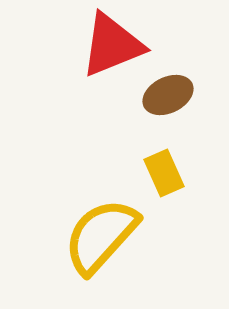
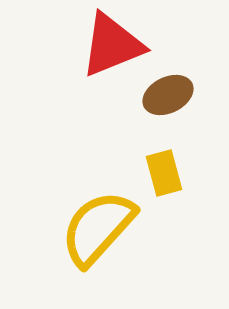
yellow rectangle: rotated 9 degrees clockwise
yellow semicircle: moved 3 px left, 8 px up
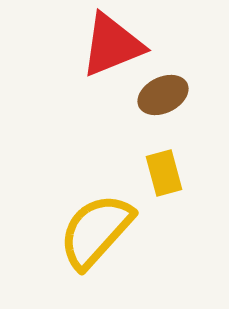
brown ellipse: moved 5 px left
yellow semicircle: moved 2 px left, 3 px down
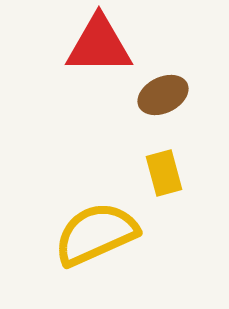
red triangle: moved 13 px left; rotated 22 degrees clockwise
yellow semicircle: moved 3 px down; rotated 24 degrees clockwise
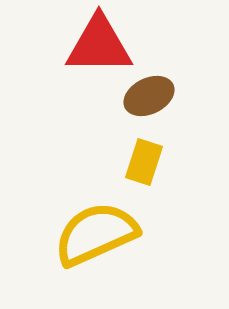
brown ellipse: moved 14 px left, 1 px down
yellow rectangle: moved 20 px left, 11 px up; rotated 33 degrees clockwise
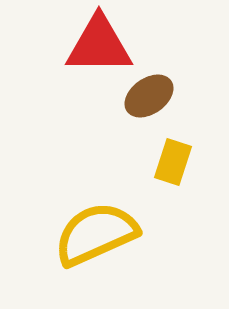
brown ellipse: rotated 9 degrees counterclockwise
yellow rectangle: moved 29 px right
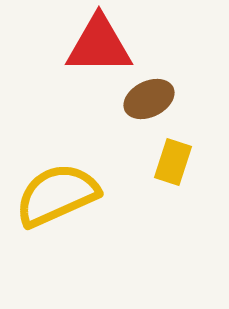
brown ellipse: moved 3 px down; rotated 9 degrees clockwise
yellow semicircle: moved 39 px left, 39 px up
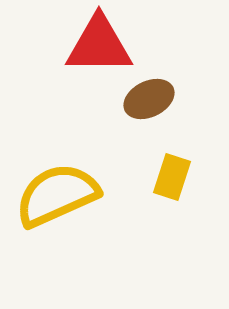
yellow rectangle: moved 1 px left, 15 px down
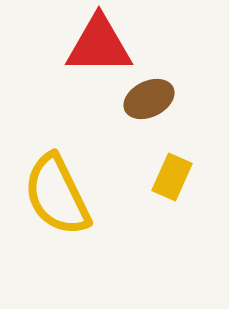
yellow rectangle: rotated 6 degrees clockwise
yellow semicircle: rotated 92 degrees counterclockwise
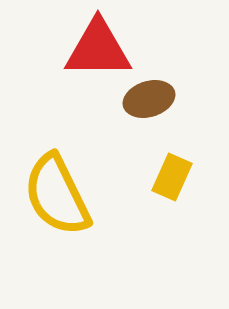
red triangle: moved 1 px left, 4 px down
brown ellipse: rotated 9 degrees clockwise
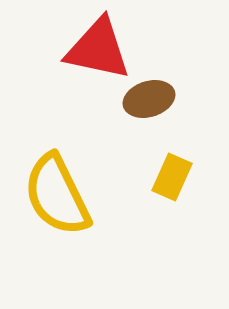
red triangle: rotated 12 degrees clockwise
